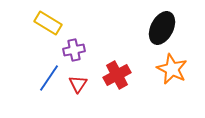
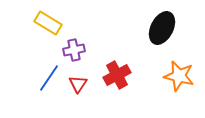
orange star: moved 7 px right, 7 px down; rotated 12 degrees counterclockwise
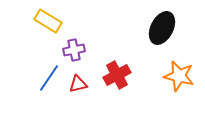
yellow rectangle: moved 2 px up
red triangle: rotated 42 degrees clockwise
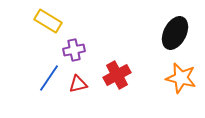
black ellipse: moved 13 px right, 5 px down
orange star: moved 2 px right, 2 px down
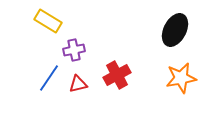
black ellipse: moved 3 px up
orange star: rotated 24 degrees counterclockwise
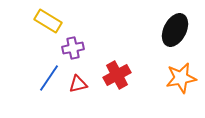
purple cross: moved 1 px left, 2 px up
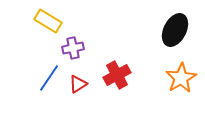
orange star: rotated 20 degrees counterclockwise
red triangle: rotated 18 degrees counterclockwise
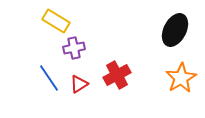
yellow rectangle: moved 8 px right
purple cross: moved 1 px right
blue line: rotated 68 degrees counterclockwise
red triangle: moved 1 px right
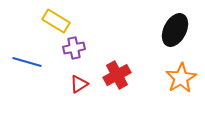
blue line: moved 22 px left, 16 px up; rotated 40 degrees counterclockwise
